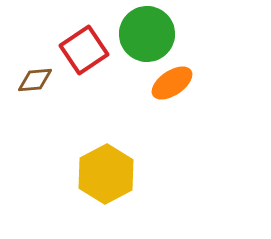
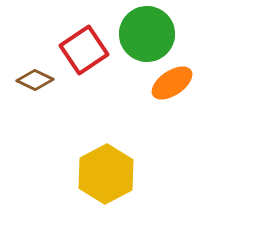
brown diamond: rotated 30 degrees clockwise
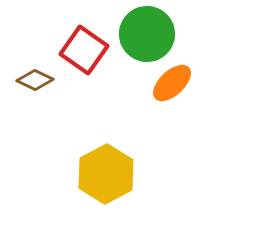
red square: rotated 21 degrees counterclockwise
orange ellipse: rotated 9 degrees counterclockwise
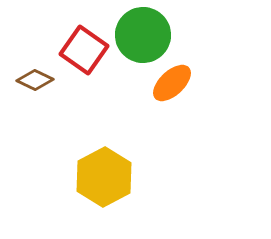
green circle: moved 4 px left, 1 px down
yellow hexagon: moved 2 px left, 3 px down
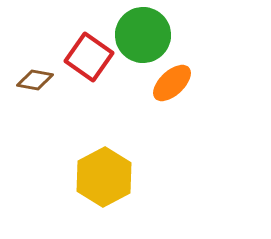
red square: moved 5 px right, 7 px down
brown diamond: rotated 15 degrees counterclockwise
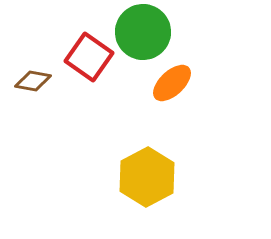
green circle: moved 3 px up
brown diamond: moved 2 px left, 1 px down
yellow hexagon: moved 43 px right
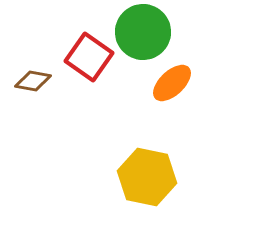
yellow hexagon: rotated 20 degrees counterclockwise
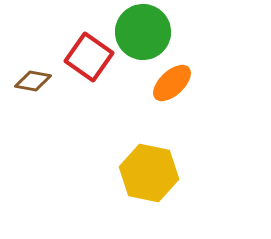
yellow hexagon: moved 2 px right, 4 px up
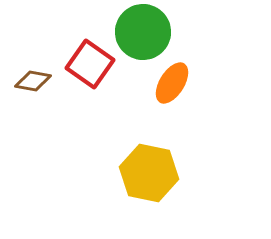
red square: moved 1 px right, 7 px down
orange ellipse: rotated 15 degrees counterclockwise
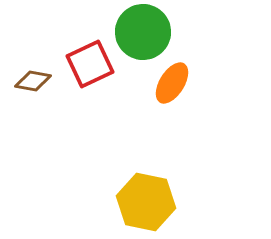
red square: rotated 30 degrees clockwise
yellow hexagon: moved 3 px left, 29 px down
